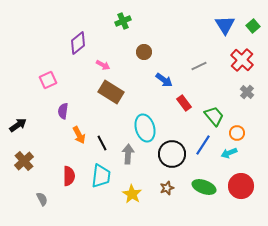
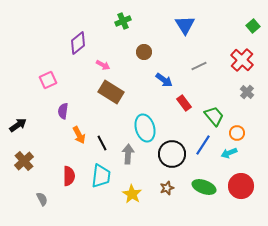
blue triangle: moved 40 px left
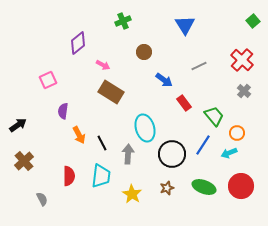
green square: moved 5 px up
gray cross: moved 3 px left, 1 px up
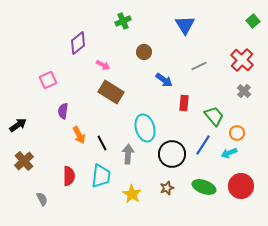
red rectangle: rotated 42 degrees clockwise
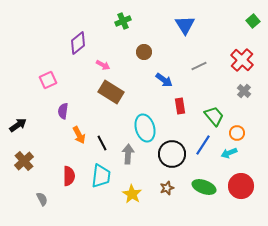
red rectangle: moved 4 px left, 3 px down; rotated 14 degrees counterclockwise
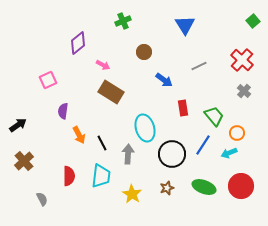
red rectangle: moved 3 px right, 2 px down
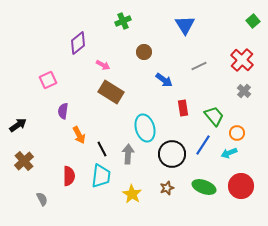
black line: moved 6 px down
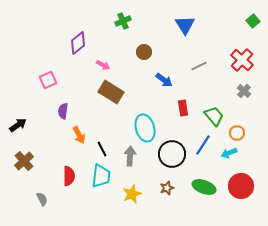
gray arrow: moved 2 px right, 2 px down
yellow star: rotated 18 degrees clockwise
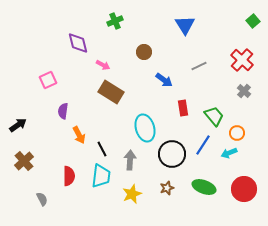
green cross: moved 8 px left
purple diamond: rotated 65 degrees counterclockwise
gray arrow: moved 4 px down
red circle: moved 3 px right, 3 px down
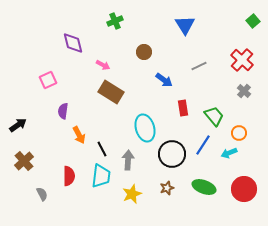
purple diamond: moved 5 px left
orange circle: moved 2 px right
gray arrow: moved 2 px left
gray semicircle: moved 5 px up
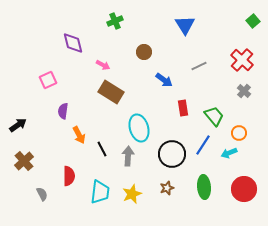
cyan ellipse: moved 6 px left
gray arrow: moved 4 px up
cyan trapezoid: moved 1 px left, 16 px down
green ellipse: rotated 65 degrees clockwise
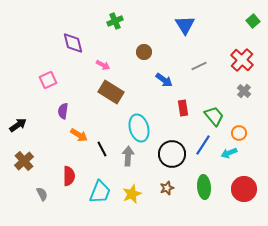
orange arrow: rotated 30 degrees counterclockwise
cyan trapezoid: rotated 15 degrees clockwise
